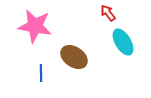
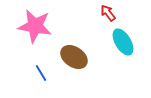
blue line: rotated 30 degrees counterclockwise
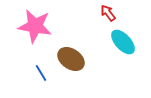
cyan ellipse: rotated 12 degrees counterclockwise
brown ellipse: moved 3 px left, 2 px down
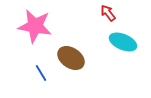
cyan ellipse: rotated 24 degrees counterclockwise
brown ellipse: moved 1 px up
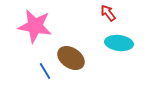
cyan ellipse: moved 4 px left, 1 px down; rotated 16 degrees counterclockwise
blue line: moved 4 px right, 2 px up
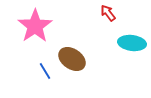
pink star: rotated 28 degrees clockwise
cyan ellipse: moved 13 px right
brown ellipse: moved 1 px right, 1 px down
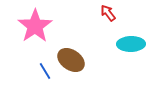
cyan ellipse: moved 1 px left, 1 px down; rotated 8 degrees counterclockwise
brown ellipse: moved 1 px left, 1 px down
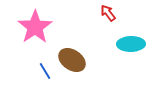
pink star: moved 1 px down
brown ellipse: moved 1 px right
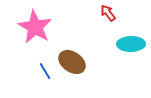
pink star: rotated 8 degrees counterclockwise
brown ellipse: moved 2 px down
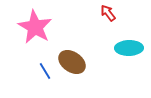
cyan ellipse: moved 2 px left, 4 px down
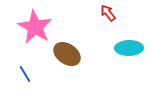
brown ellipse: moved 5 px left, 8 px up
blue line: moved 20 px left, 3 px down
